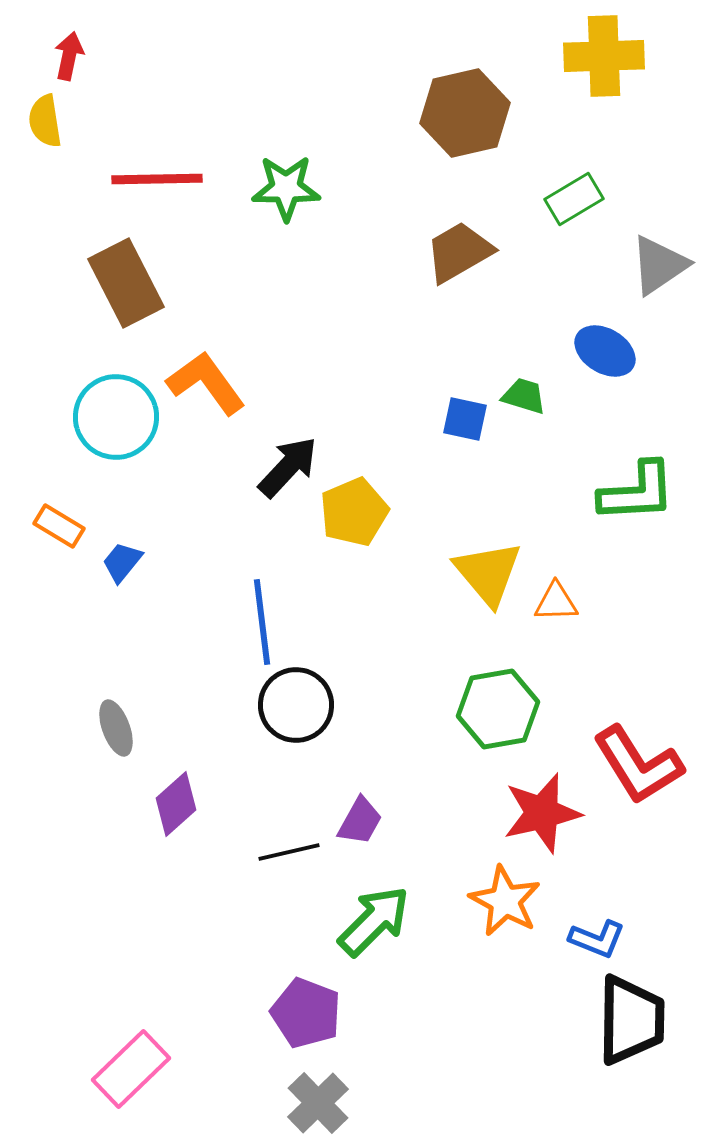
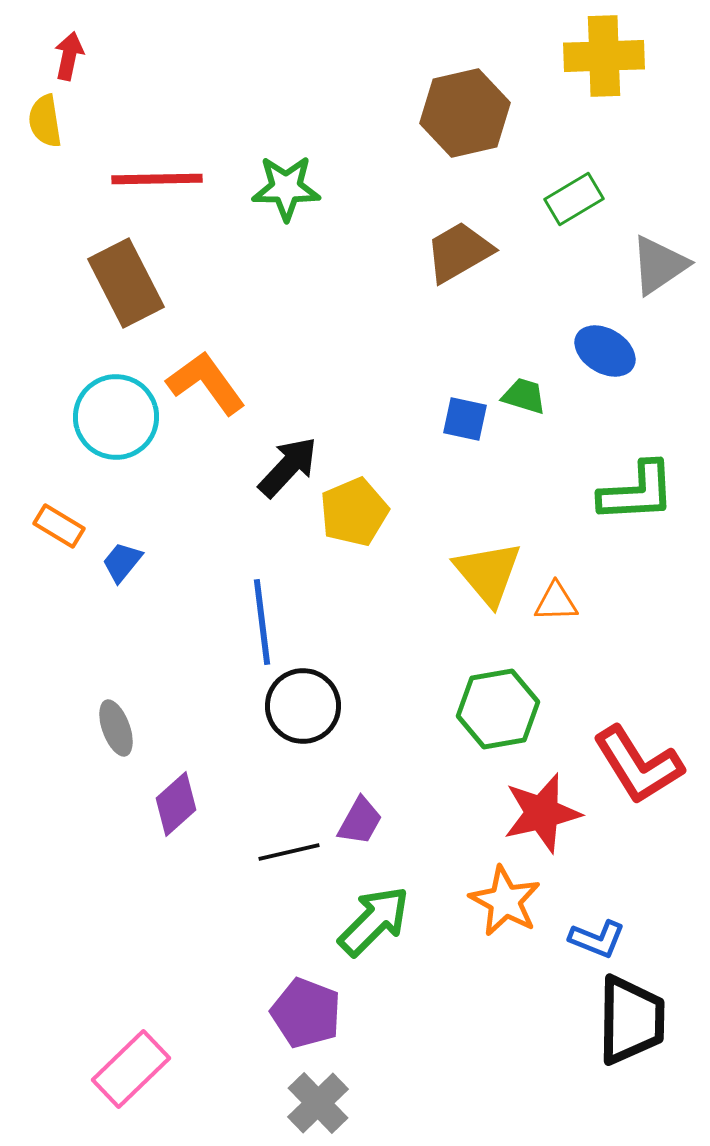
black circle: moved 7 px right, 1 px down
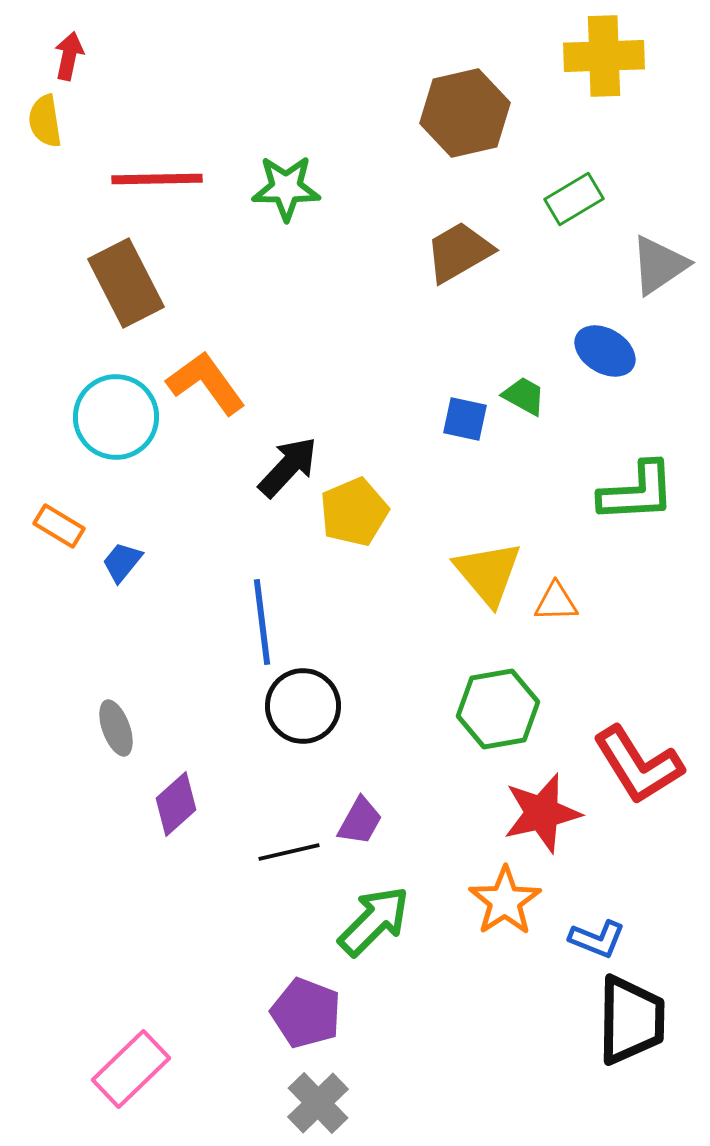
green trapezoid: rotated 12 degrees clockwise
orange star: rotated 10 degrees clockwise
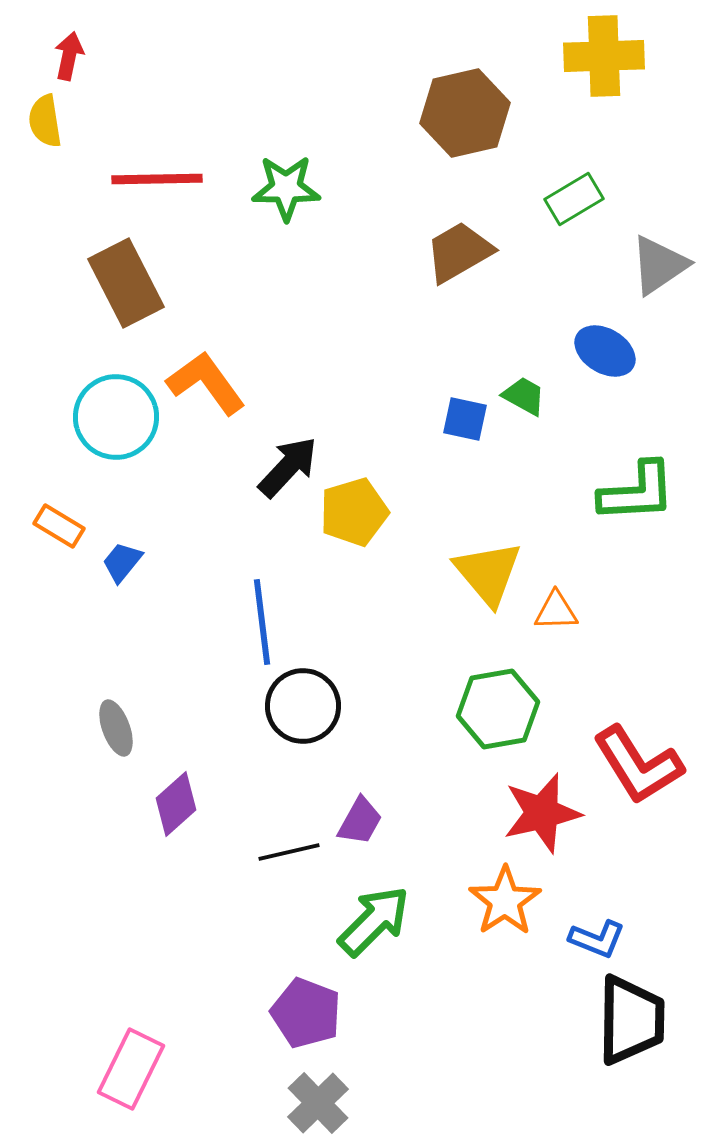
yellow pentagon: rotated 6 degrees clockwise
orange triangle: moved 9 px down
pink rectangle: rotated 20 degrees counterclockwise
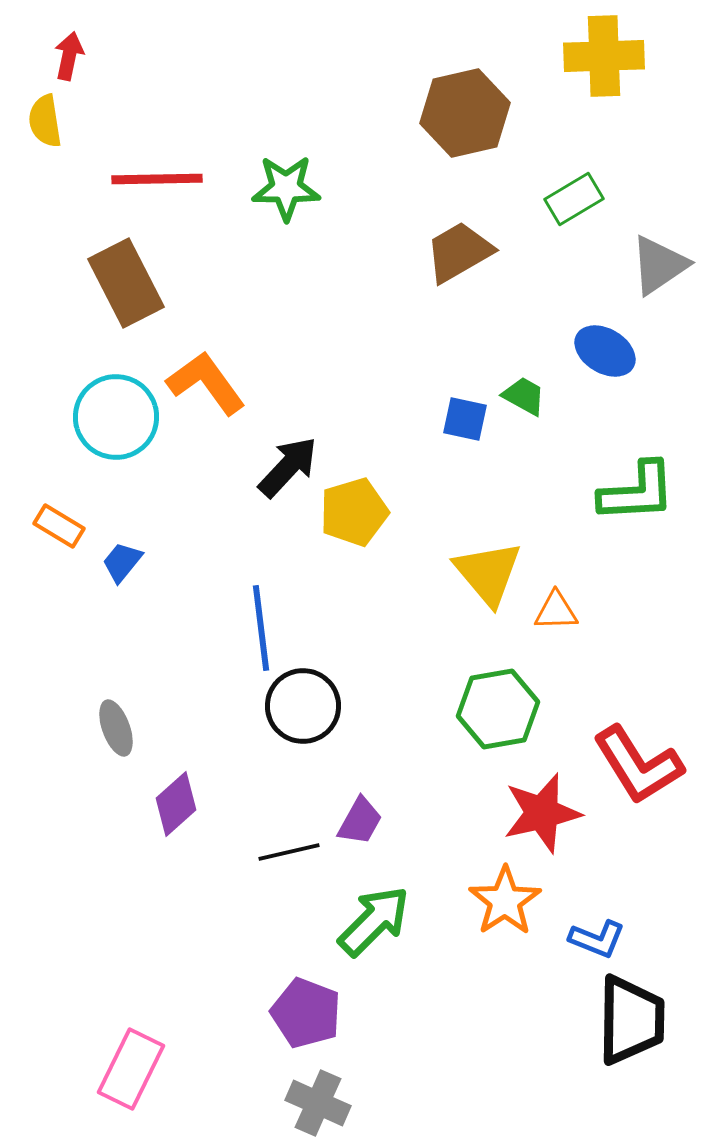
blue line: moved 1 px left, 6 px down
gray cross: rotated 22 degrees counterclockwise
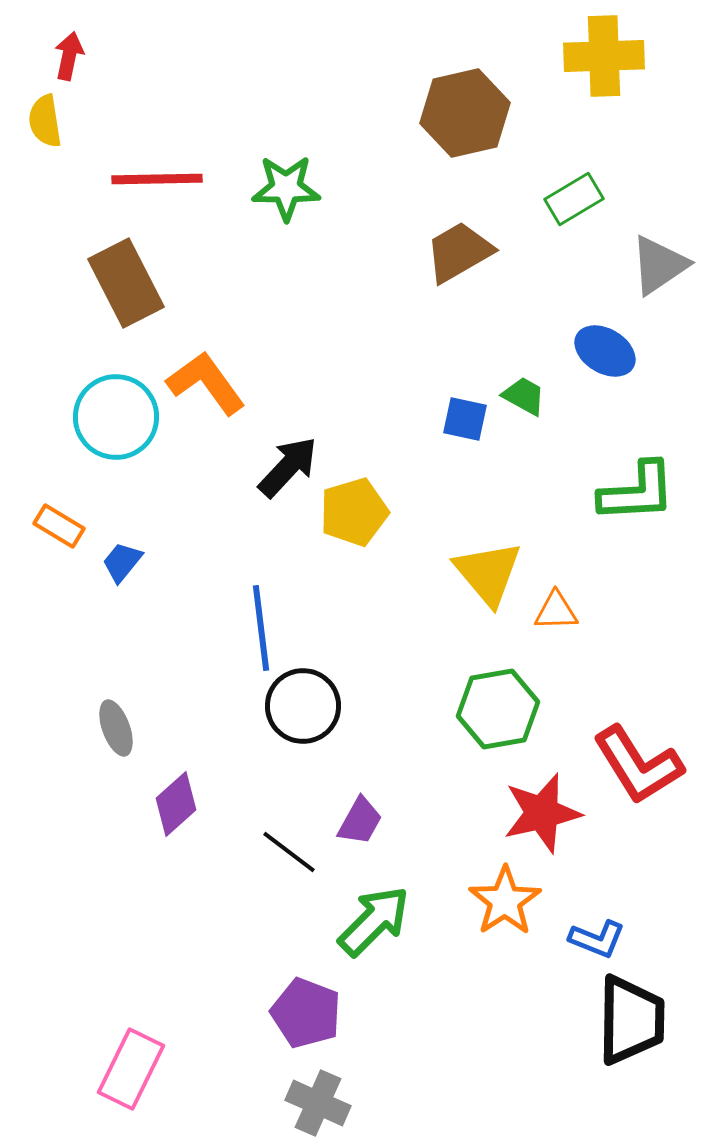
black line: rotated 50 degrees clockwise
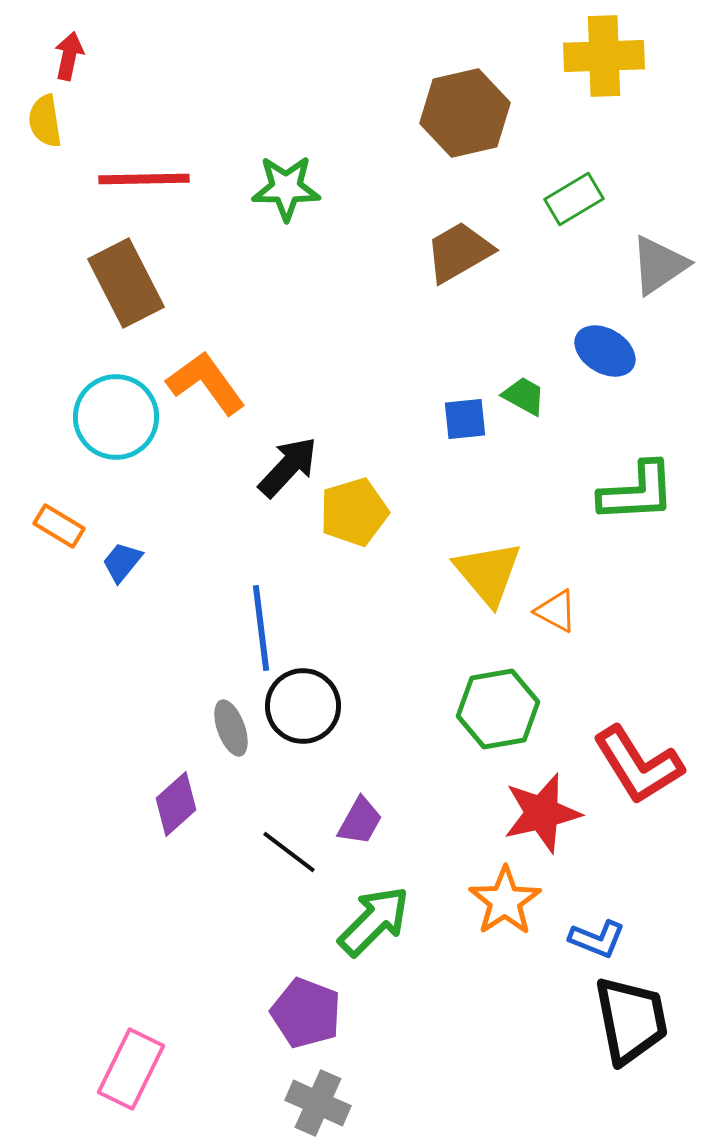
red line: moved 13 px left
blue square: rotated 18 degrees counterclockwise
orange triangle: rotated 30 degrees clockwise
gray ellipse: moved 115 px right
black trapezoid: rotated 12 degrees counterclockwise
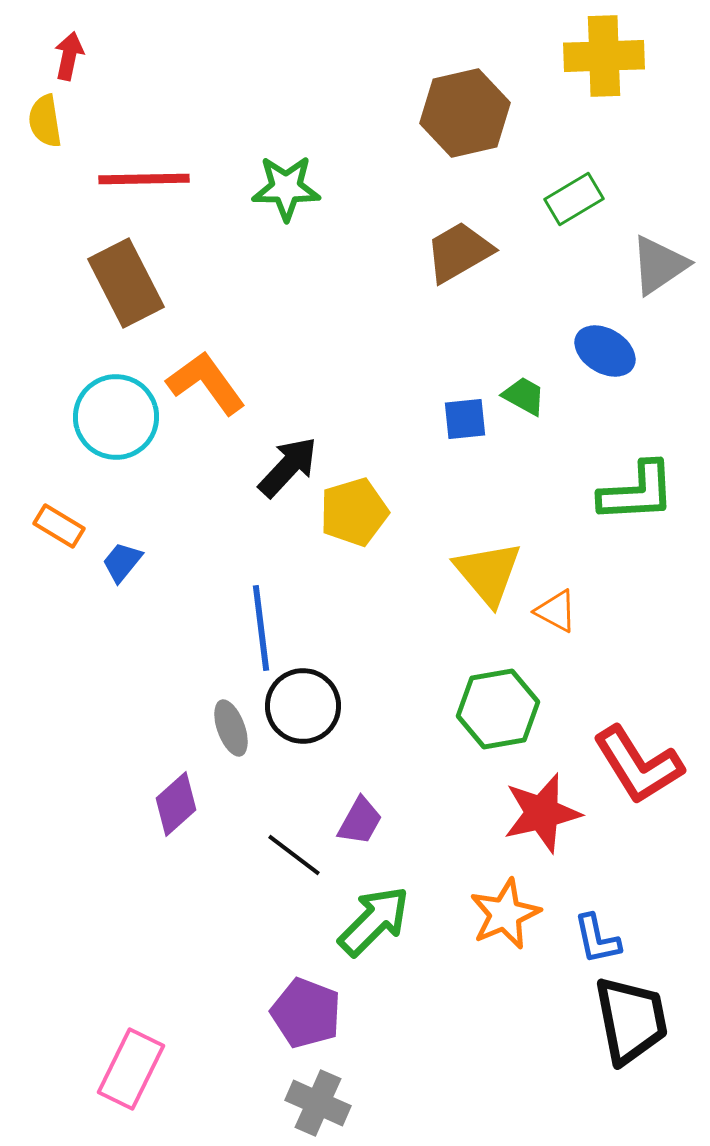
black line: moved 5 px right, 3 px down
orange star: moved 13 px down; rotated 10 degrees clockwise
blue L-shape: rotated 56 degrees clockwise
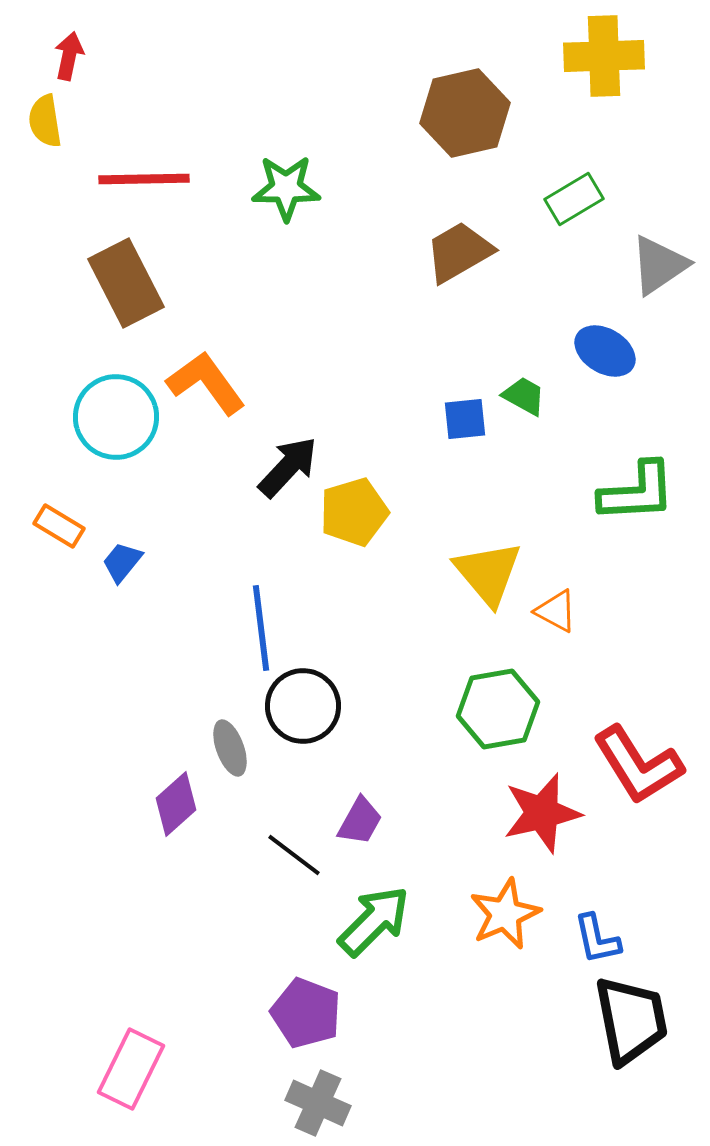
gray ellipse: moved 1 px left, 20 px down
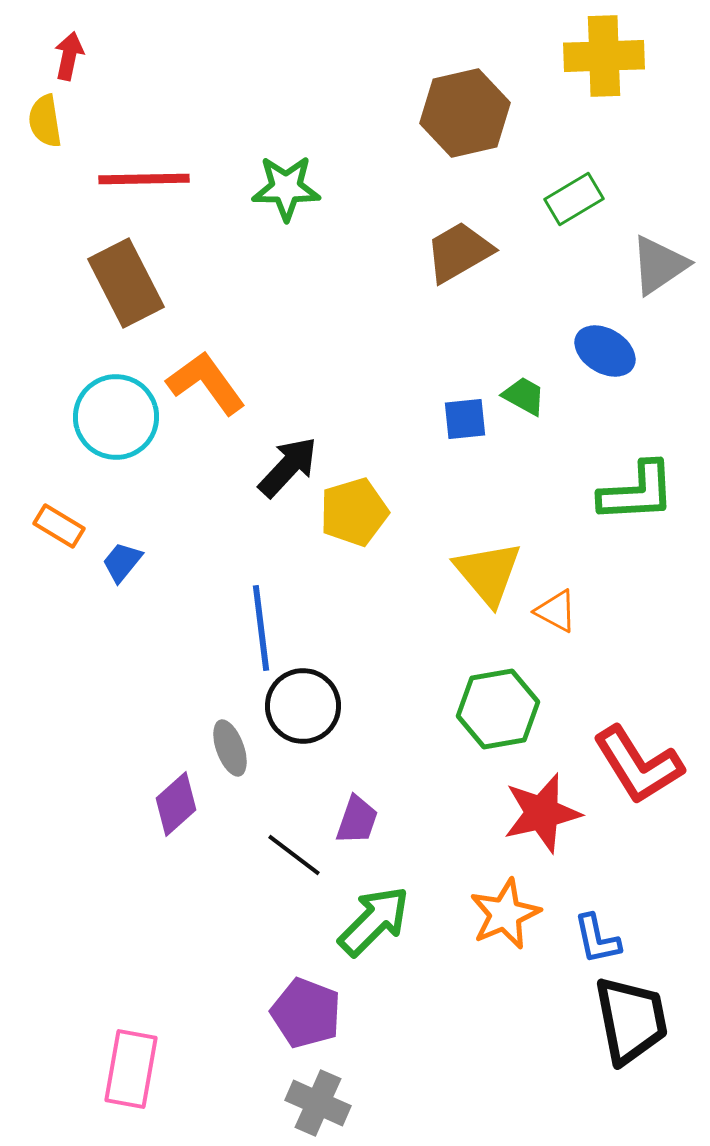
purple trapezoid: moved 3 px left, 1 px up; rotated 10 degrees counterclockwise
pink rectangle: rotated 16 degrees counterclockwise
